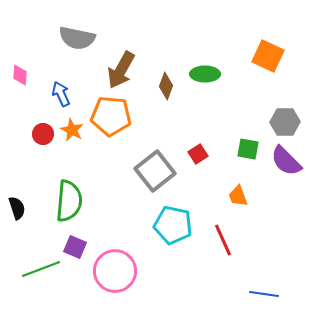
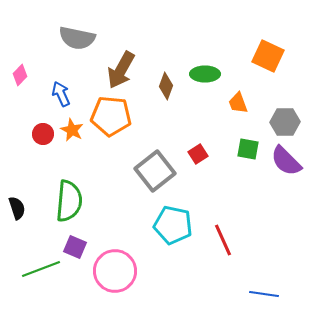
pink diamond: rotated 40 degrees clockwise
orange trapezoid: moved 93 px up
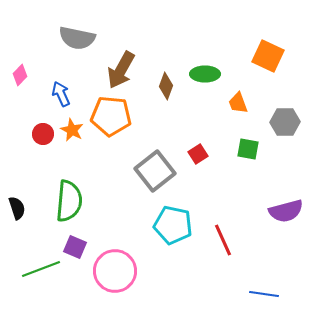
purple semicircle: moved 50 px down; rotated 60 degrees counterclockwise
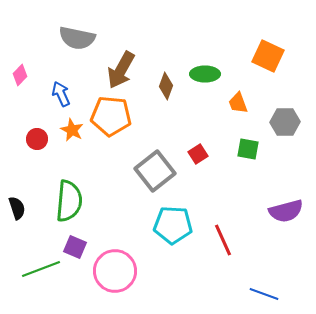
red circle: moved 6 px left, 5 px down
cyan pentagon: rotated 9 degrees counterclockwise
blue line: rotated 12 degrees clockwise
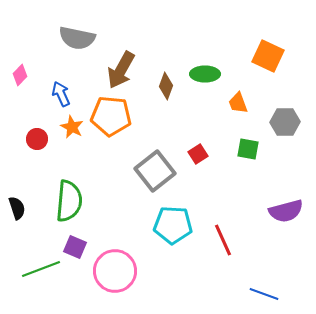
orange star: moved 3 px up
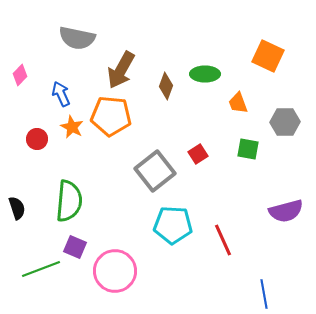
blue line: rotated 60 degrees clockwise
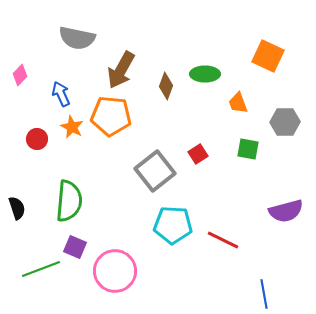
red line: rotated 40 degrees counterclockwise
